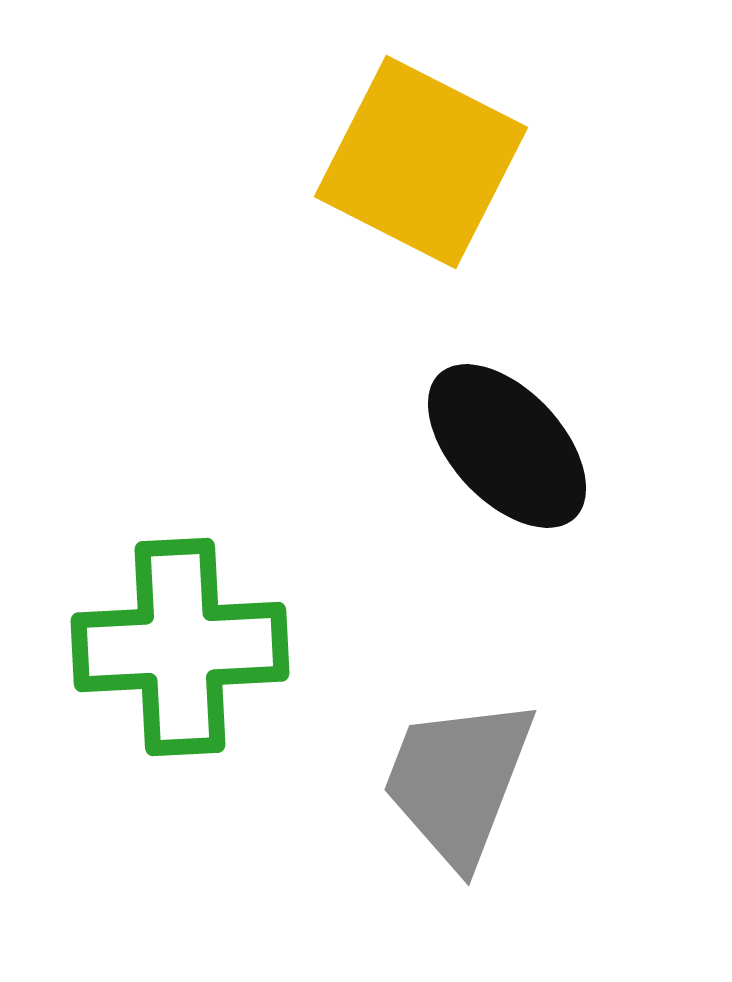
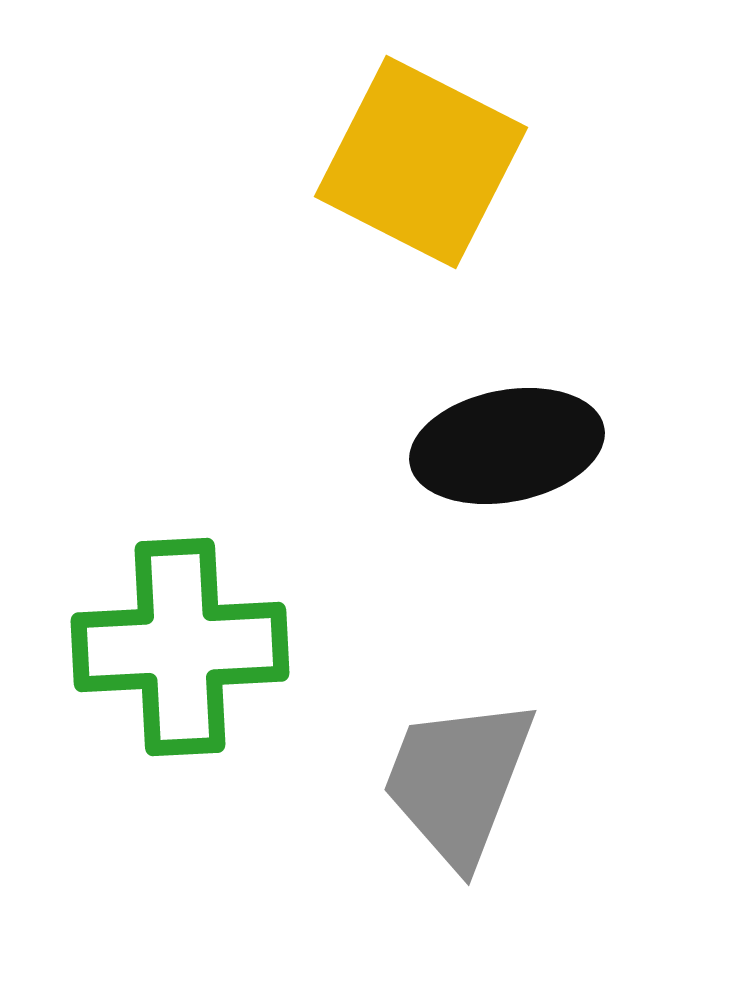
black ellipse: rotated 58 degrees counterclockwise
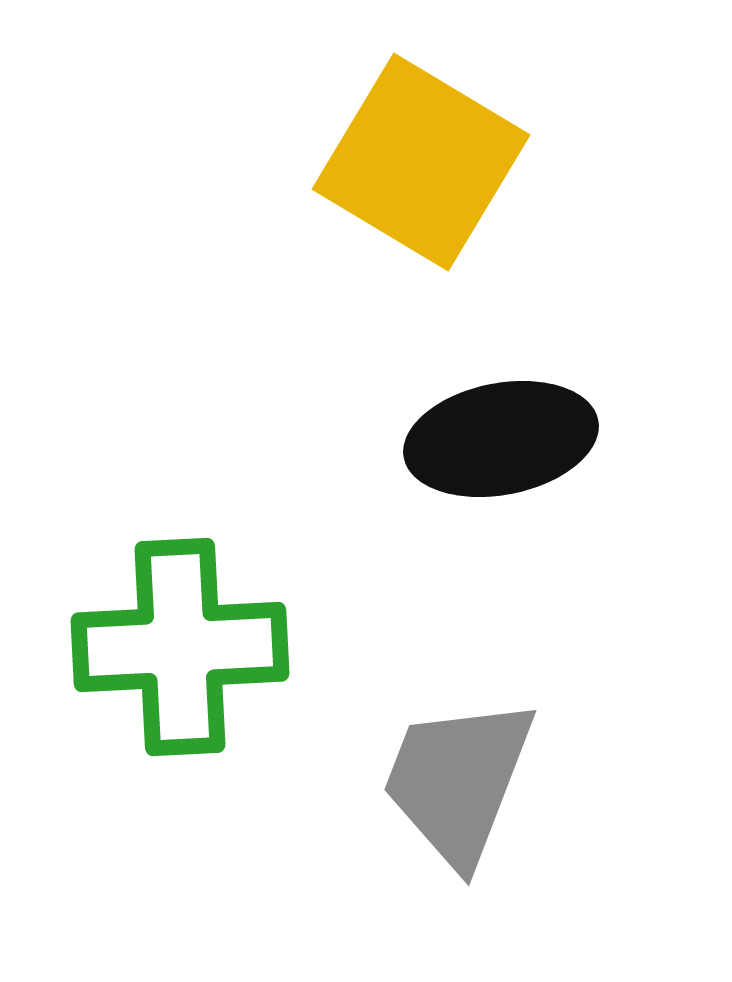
yellow square: rotated 4 degrees clockwise
black ellipse: moved 6 px left, 7 px up
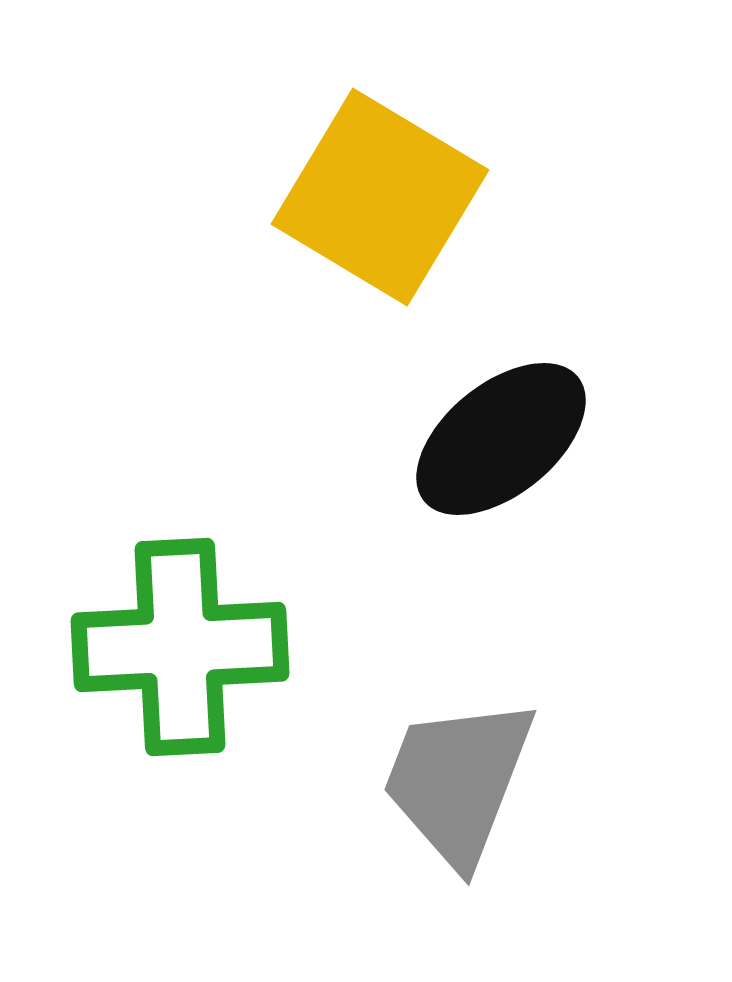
yellow square: moved 41 px left, 35 px down
black ellipse: rotated 28 degrees counterclockwise
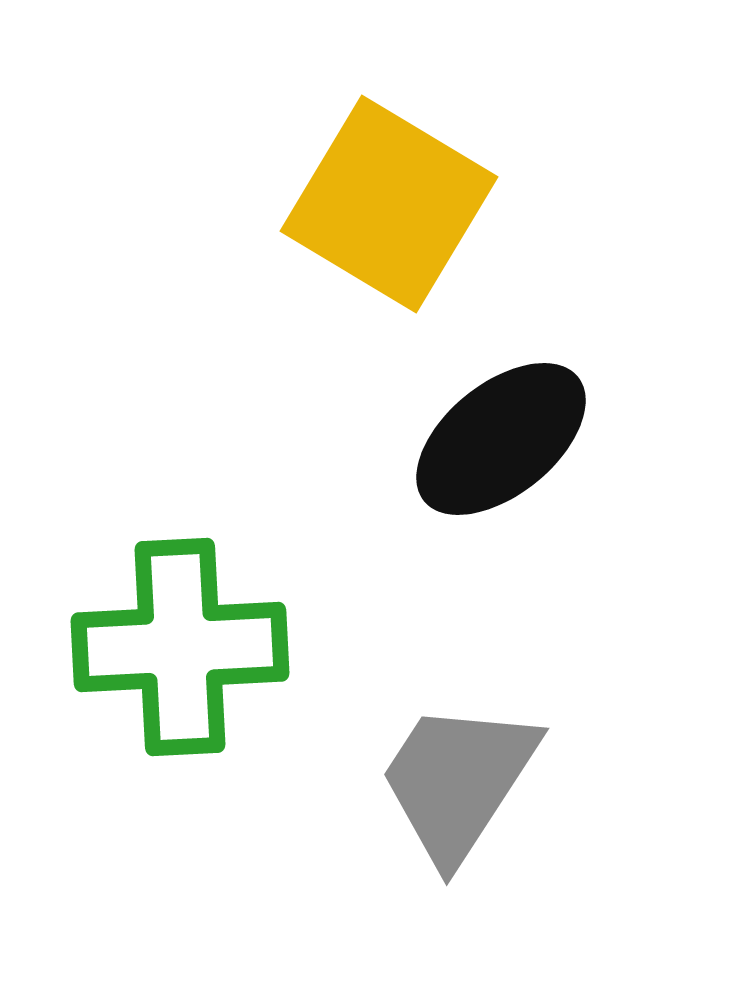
yellow square: moved 9 px right, 7 px down
gray trapezoid: rotated 12 degrees clockwise
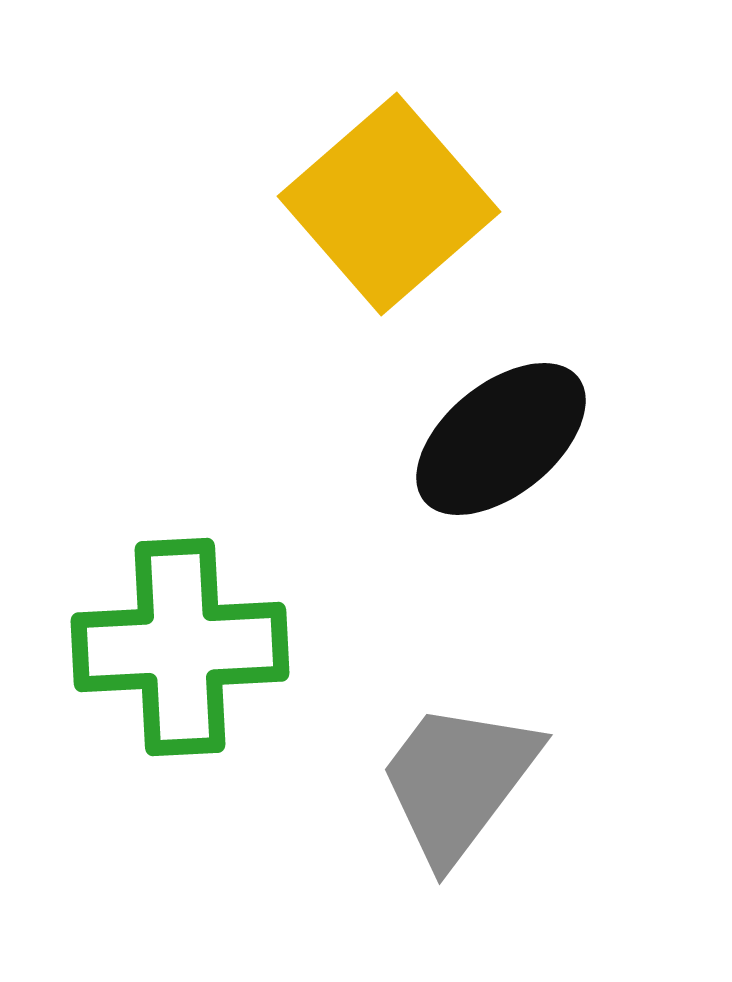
yellow square: rotated 18 degrees clockwise
gray trapezoid: rotated 4 degrees clockwise
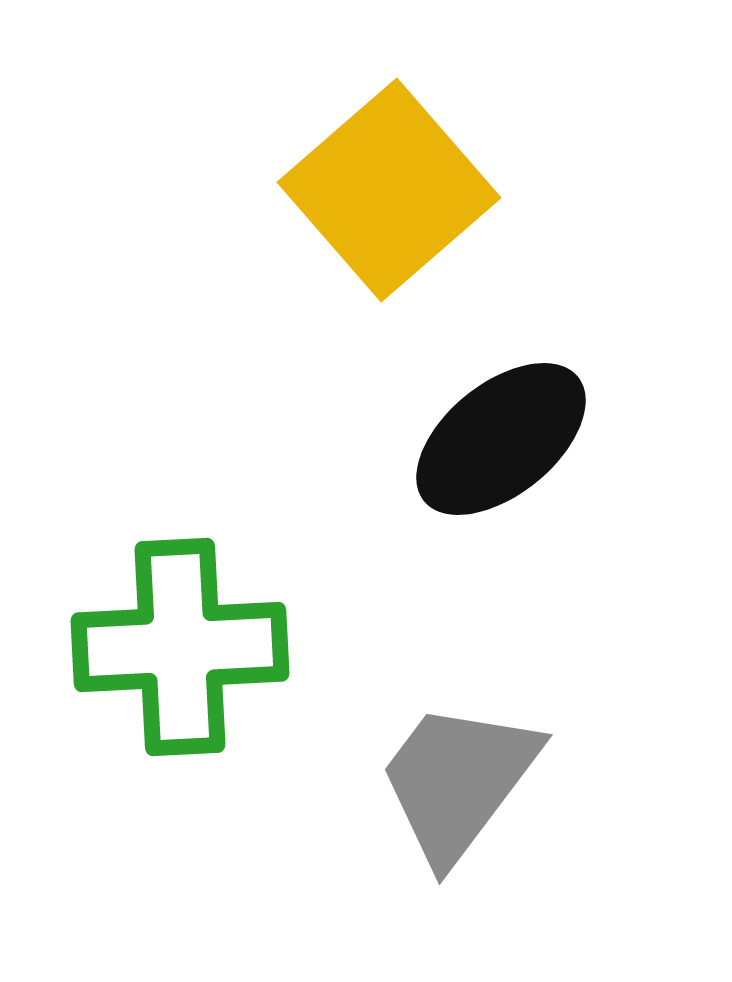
yellow square: moved 14 px up
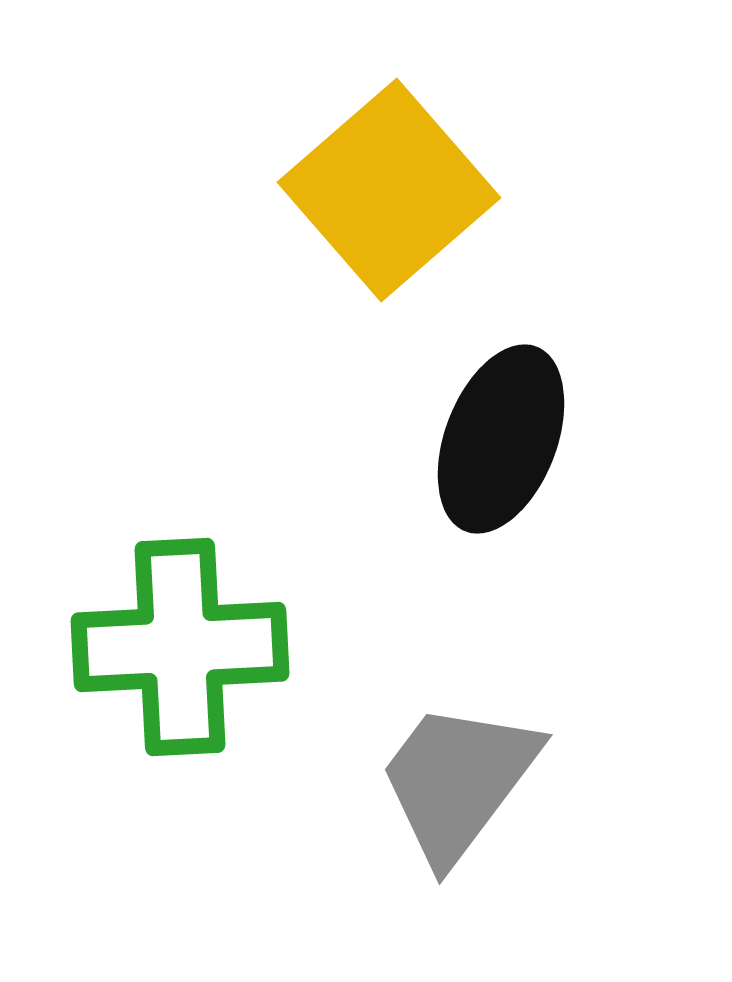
black ellipse: rotated 30 degrees counterclockwise
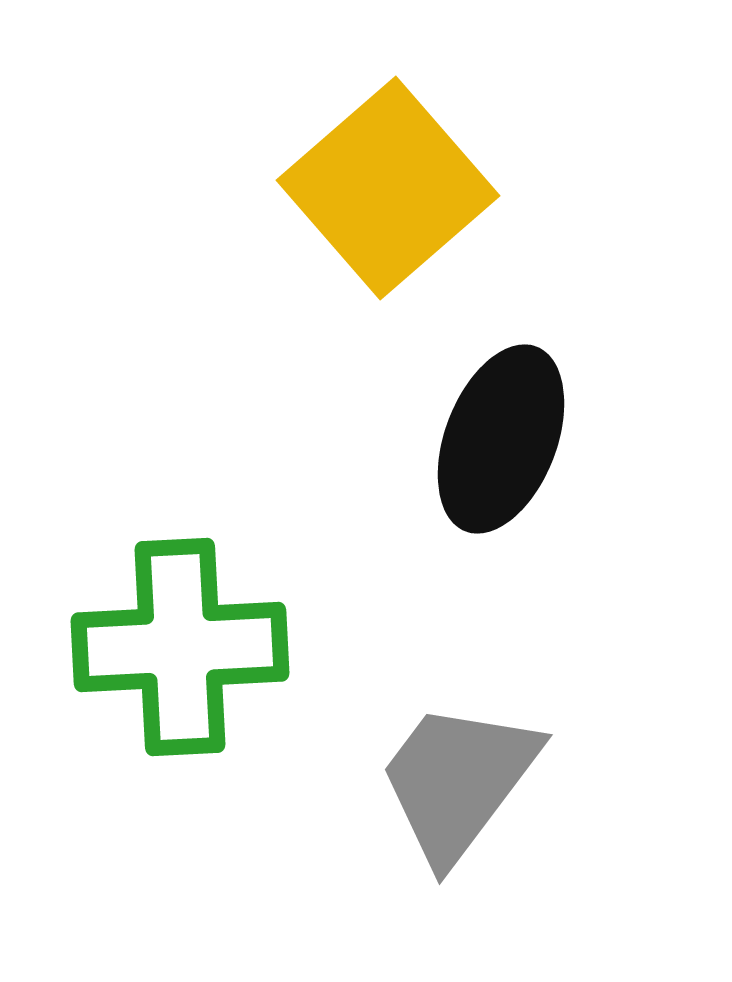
yellow square: moved 1 px left, 2 px up
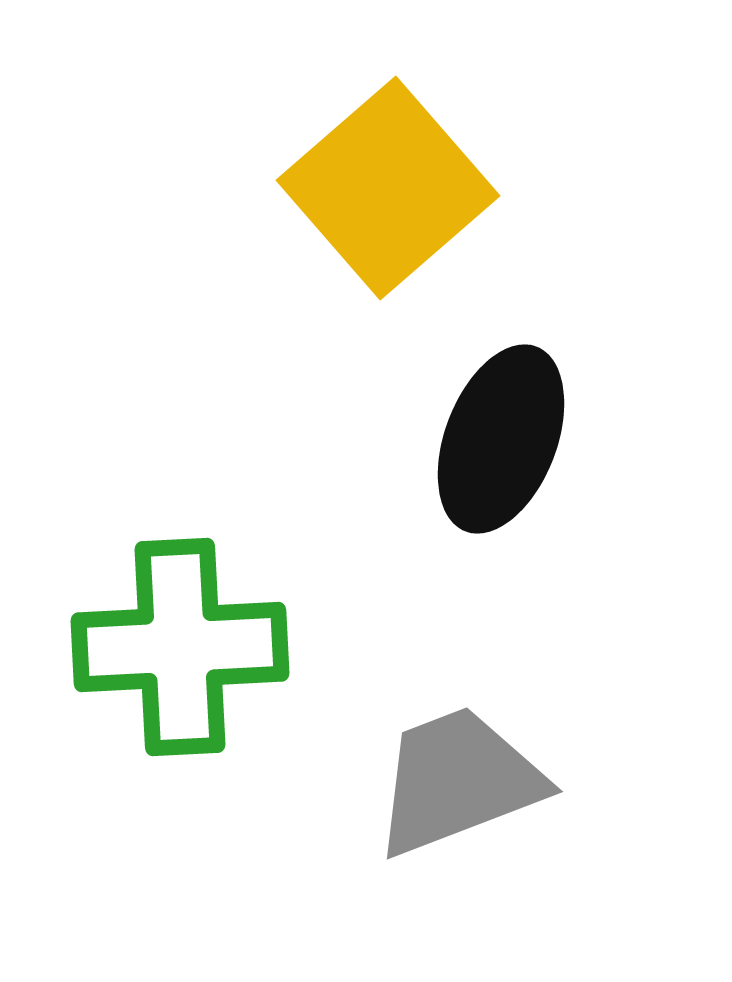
gray trapezoid: rotated 32 degrees clockwise
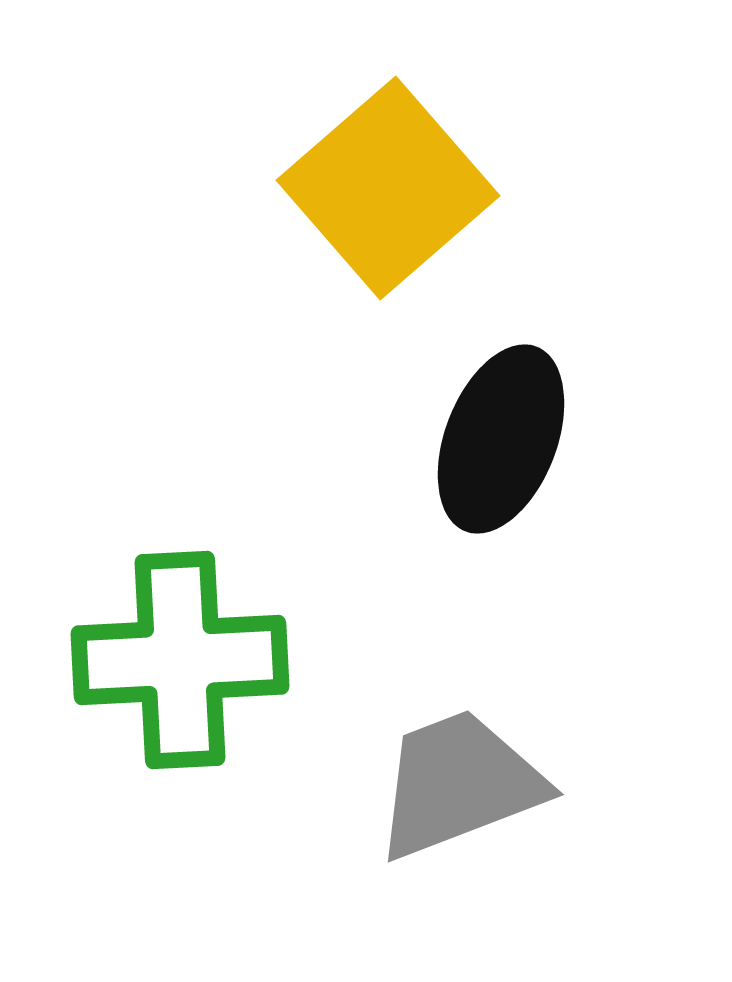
green cross: moved 13 px down
gray trapezoid: moved 1 px right, 3 px down
